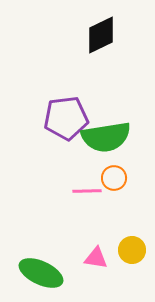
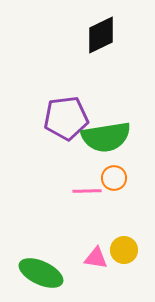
yellow circle: moved 8 px left
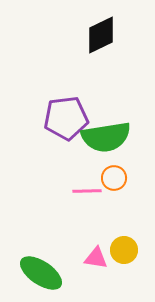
green ellipse: rotated 9 degrees clockwise
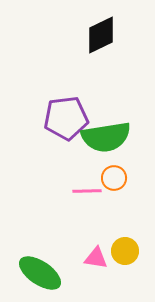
yellow circle: moved 1 px right, 1 px down
green ellipse: moved 1 px left
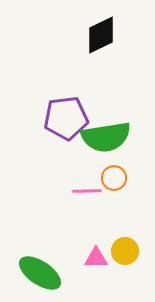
pink triangle: rotated 10 degrees counterclockwise
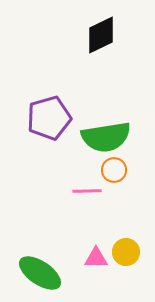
purple pentagon: moved 17 px left; rotated 9 degrees counterclockwise
orange circle: moved 8 px up
yellow circle: moved 1 px right, 1 px down
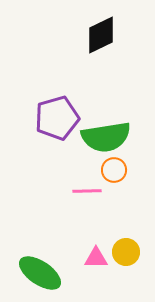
purple pentagon: moved 8 px right
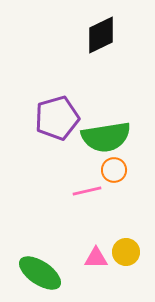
pink line: rotated 12 degrees counterclockwise
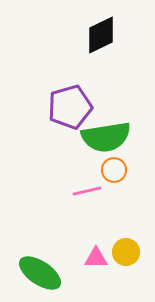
purple pentagon: moved 13 px right, 11 px up
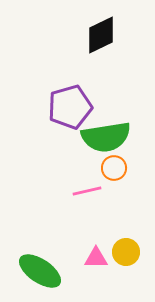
orange circle: moved 2 px up
green ellipse: moved 2 px up
